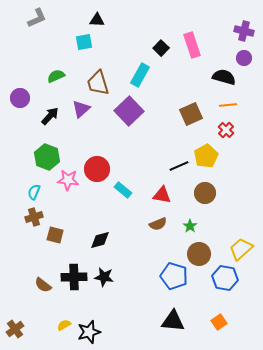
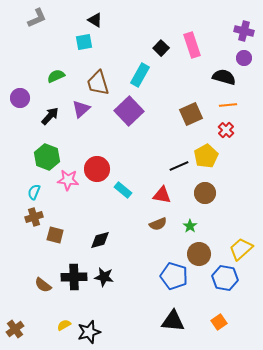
black triangle at (97, 20): moved 2 px left; rotated 28 degrees clockwise
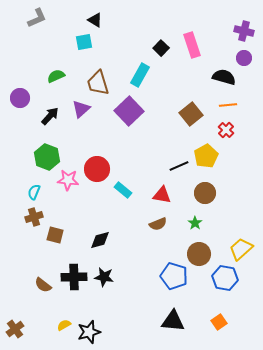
brown square at (191, 114): rotated 15 degrees counterclockwise
green star at (190, 226): moved 5 px right, 3 px up
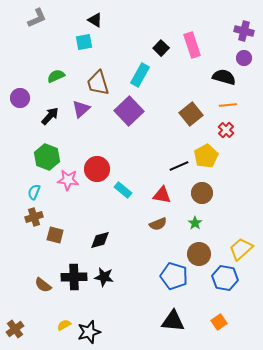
brown circle at (205, 193): moved 3 px left
